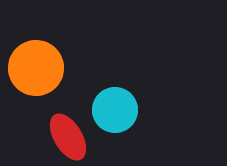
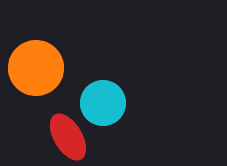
cyan circle: moved 12 px left, 7 px up
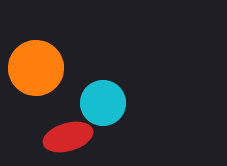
red ellipse: rotated 75 degrees counterclockwise
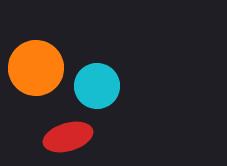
cyan circle: moved 6 px left, 17 px up
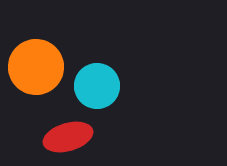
orange circle: moved 1 px up
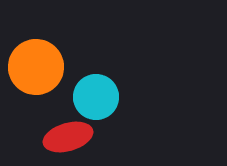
cyan circle: moved 1 px left, 11 px down
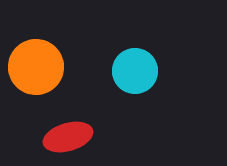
cyan circle: moved 39 px right, 26 px up
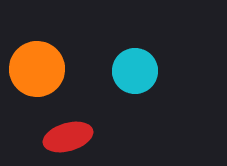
orange circle: moved 1 px right, 2 px down
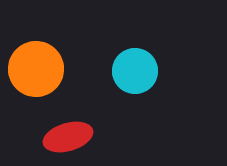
orange circle: moved 1 px left
